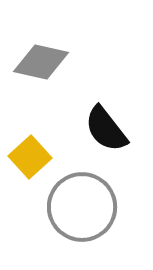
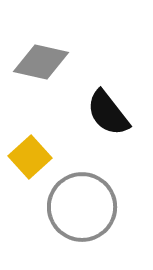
black semicircle: moved 2 px right, 16 px up
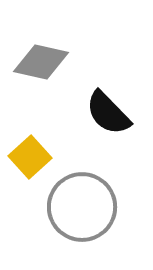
black semicircle: rotated 6 degrees counterclockwise
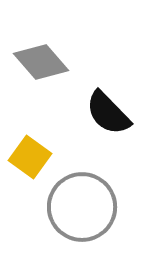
gray diamond: rotated 36 degrees clockwise
yellow square: rotated 12 degrees counterclockwise
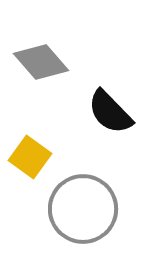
black semicircle: moved 2 px right, 1 px up
gray circle: moved 1 px right, 2 px down
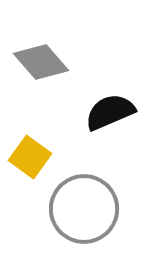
black semicircle: rotated 111 degrees clockwise
gray circle: moved 1 px right
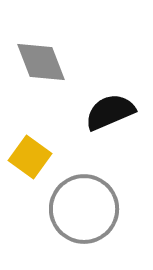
gray diamond: rotated 20 degrees clockwise
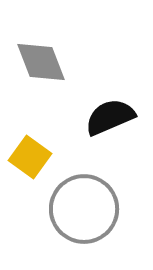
black semicircle: moved 5 px down
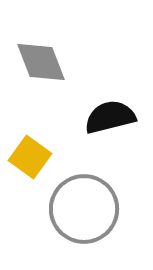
black semicircle: rotated 9 degrees clockwise
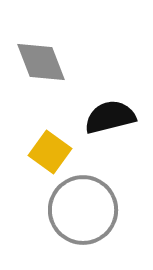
yellow square: moved 20 px right, 5 px up
gray circle: moved 1 px left, 1 px down
